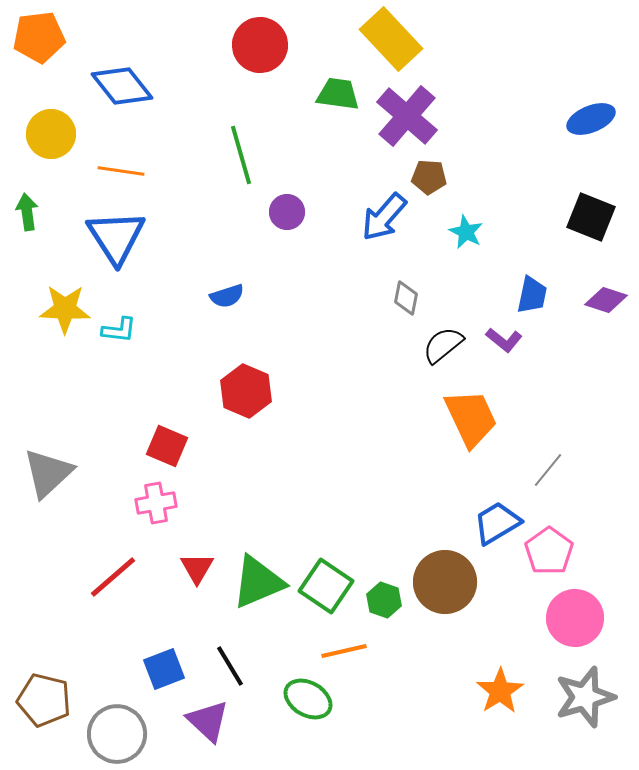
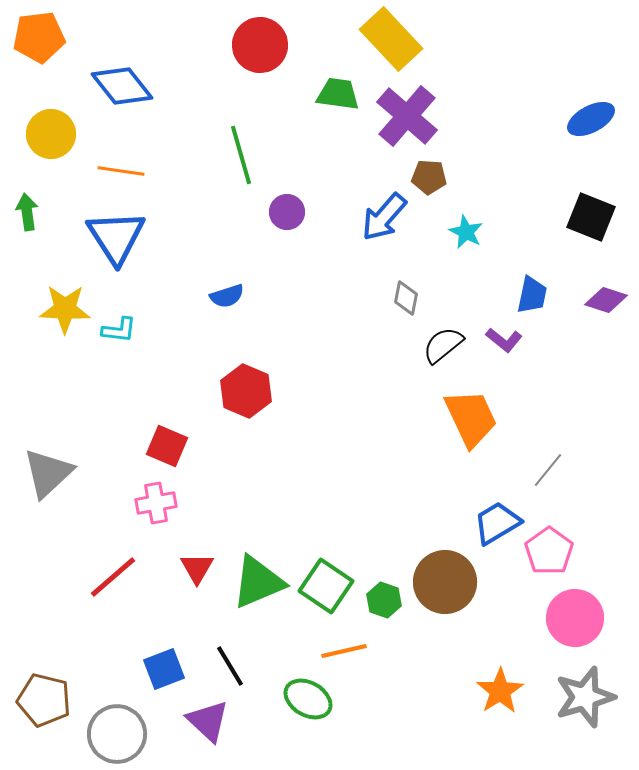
blue ellipse at (591, 119): rotated 6 degrees counterclockwise
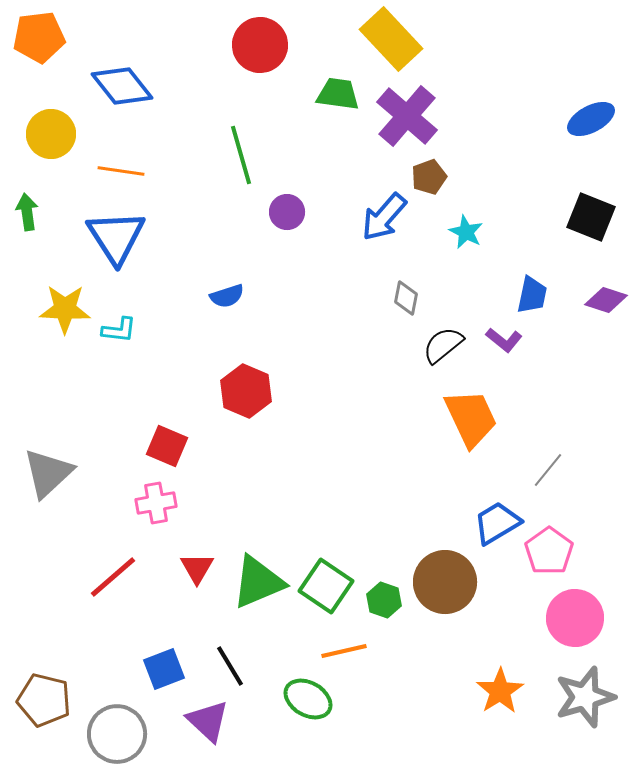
brown pentagon at (429, 177): rotated 24 degrees counterclockwise
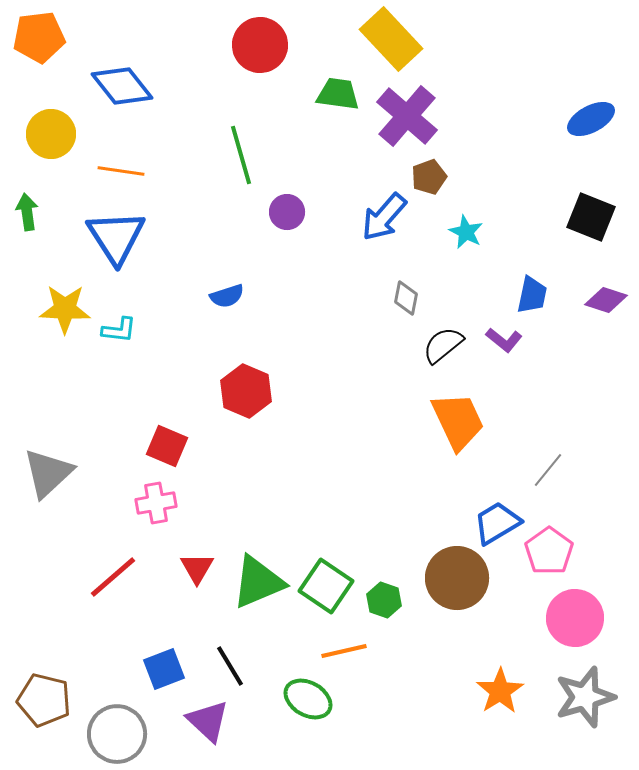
orange trapezoid at (471, 418): moved 13 px left, 3 px down
brown circle at (445, 582): moved 12 px right, 4 px up
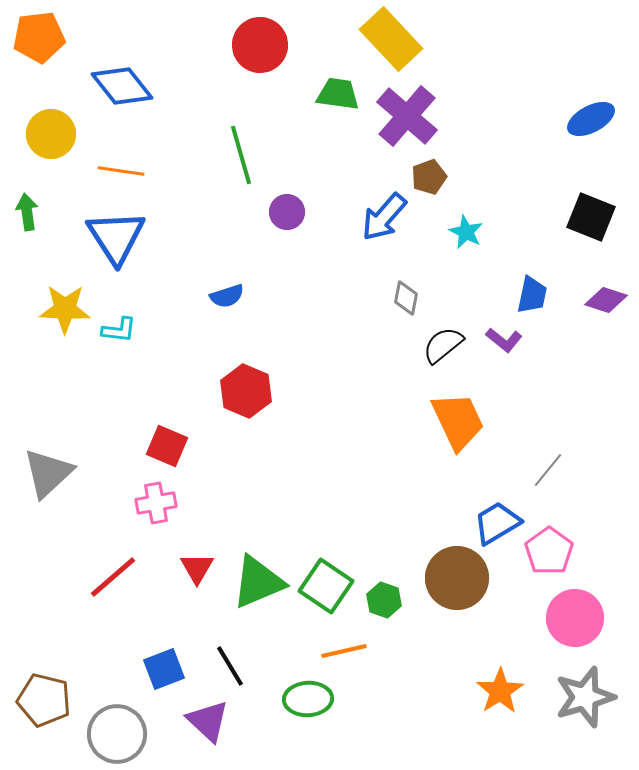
green ellipse at (308, 699): rotated 33 degrees counterclockwise
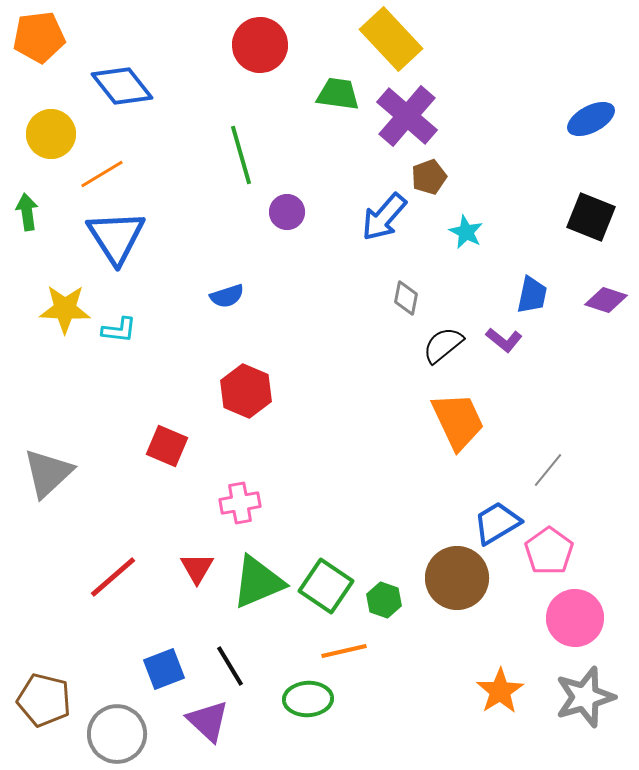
orange line at (121, 171): moved 19 px left, 3 px down; rotated 39 degrees counterclockwise
pink cross at (156, 503): moved 84 px right
